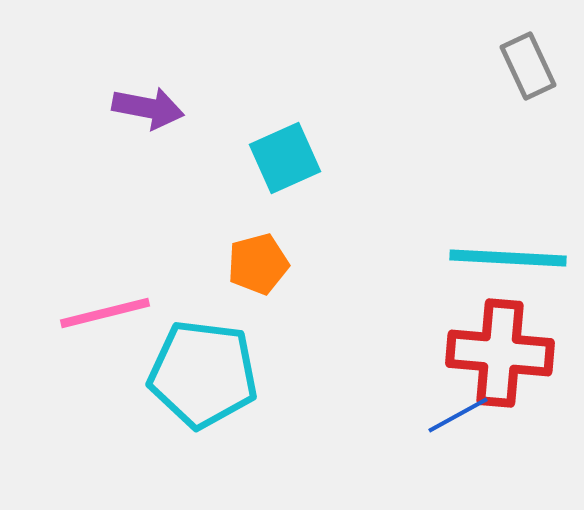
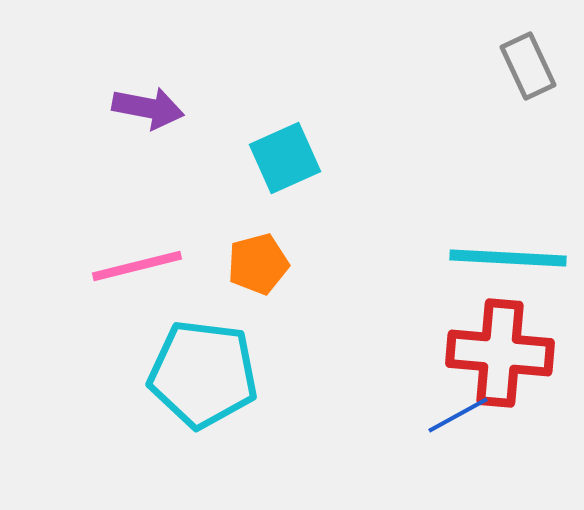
pink line: moved 32 px right, 47 px up
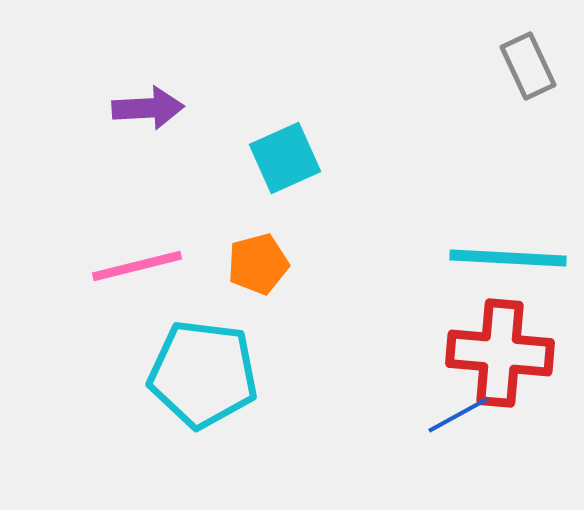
purple arrow: rotated 14 degrees counterclockwise
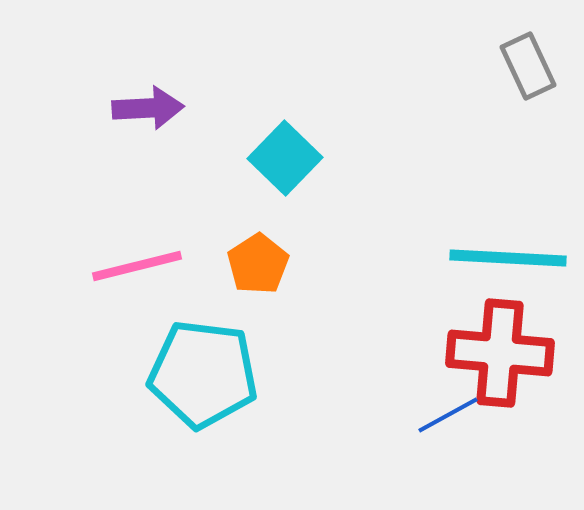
cyan square: rotated 22 degrees counterclockwise
orange pentagon: rotated 18 degrees counterclockwise
blue line: moved 10 px left
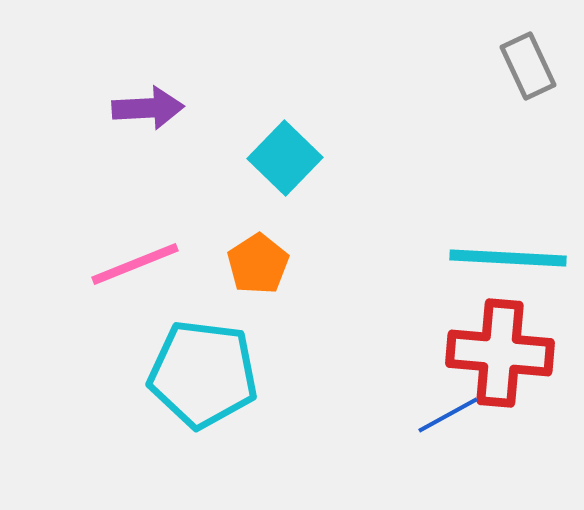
pink line: moved 2 px left, 2 px up; rotated 8 degrees counterclockwise
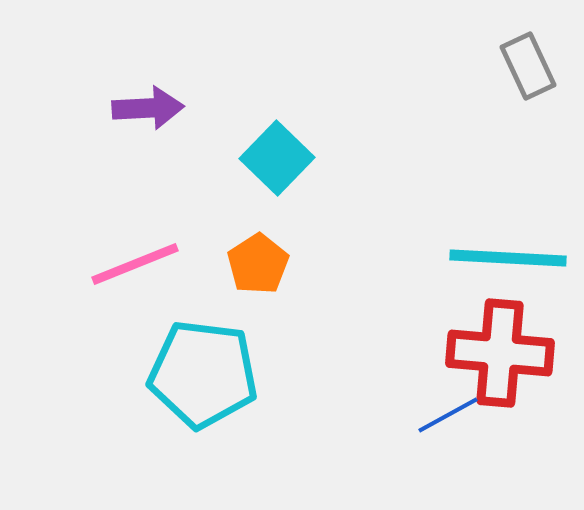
cyan square: moved 8 px left
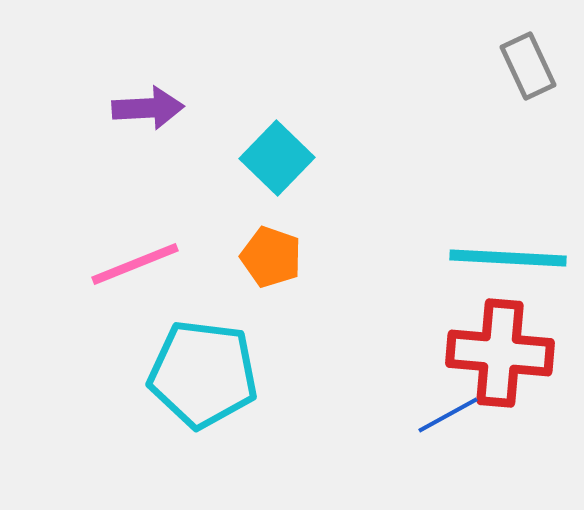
orange pentagon: moved 13 px right, 7 px up; rotated 20 degrees counterclockwise
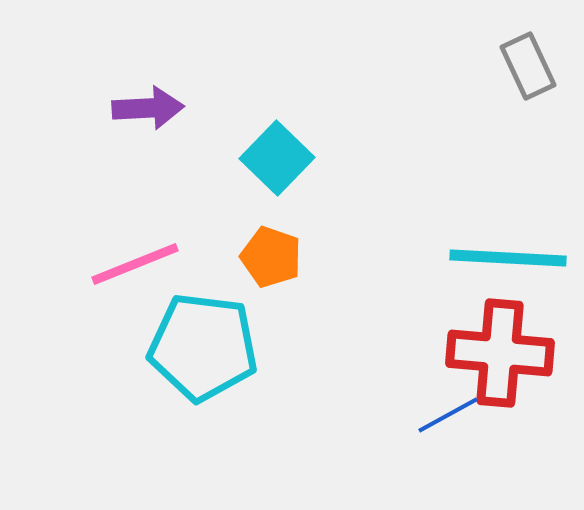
cyan pentagon: moved 27 px up
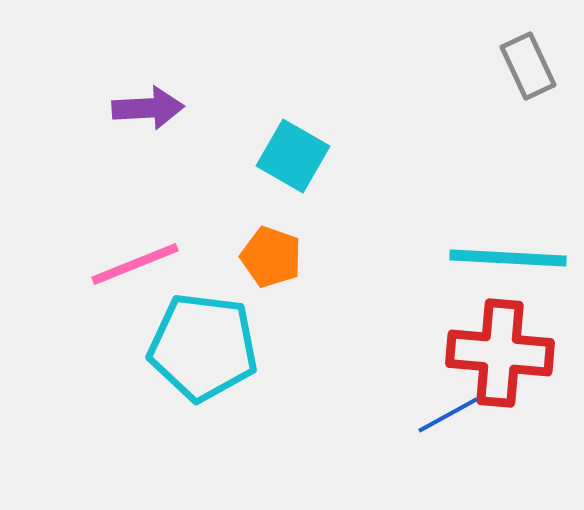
cyan square: moved 16 px right, 2 px up; rotated 14 degrees counterclockwise
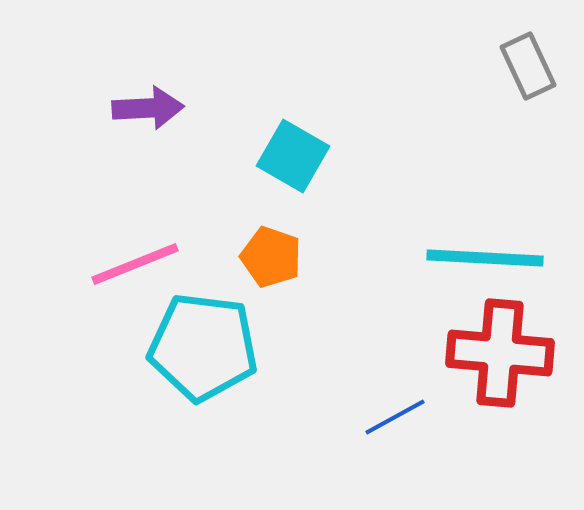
cyan line: moved 23 px left
blue line: moved 53 px left, 2 px down
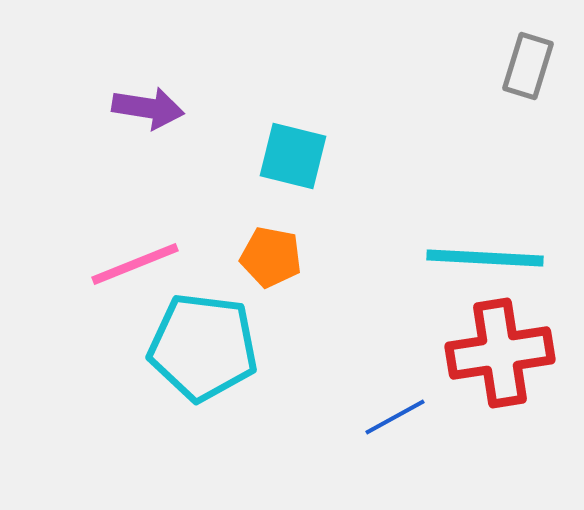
gray rectangle: rotated 42 degrees clockwise
purple arrow: rotated 12 degrees clockwise
cyan square: rotated 16 degrees counterclockwise
orange pentagon: rotated 8 degrees counterclockwise
red cross: rotated 14 degrees counterclockwise
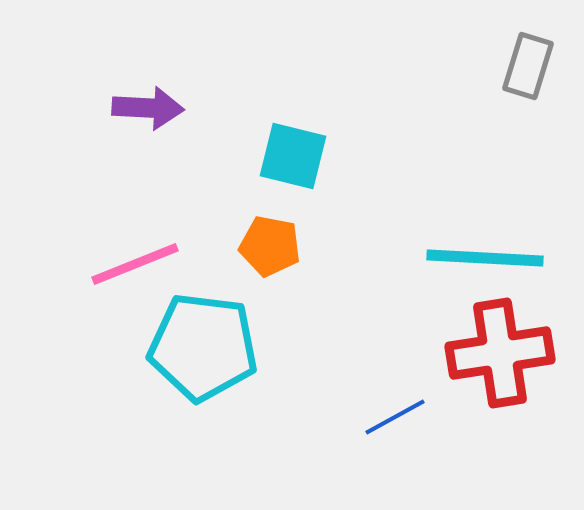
purple arrow: rotated 6 degrees counterclockwise
orange pentagon: moved 1 px left, 11 px up
